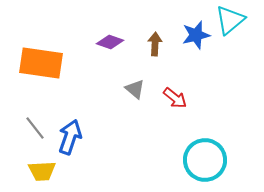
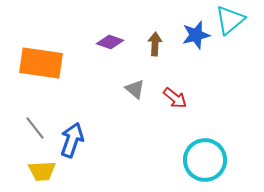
blue arrow: moved 2 px right, 3 px down
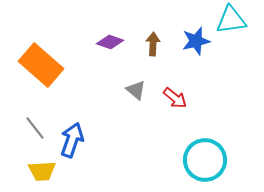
cyan triangle: moved 1 px right; rotated 32 degrees clockwise
blue star: moved 6 px down
brown arrow: moved 2 px left
orange rectangle: moved 2 px down; rotated 33 degrees clockwise
gray triangle: moved 1 px right, 1 px down
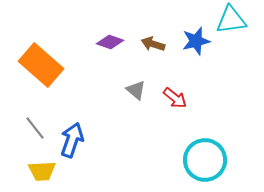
brown arrow: rotated 75 degrees counterclockwise
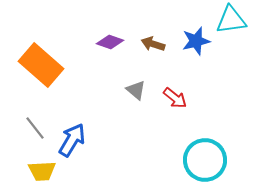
blue arrow: rotated 12 degrees clockwise
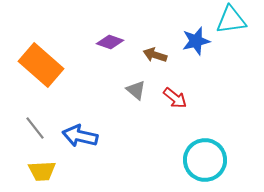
brown arrow: moved 2 px right, 11 px down
blue arrow: moved 8 px right, 4 px up; rotated 108 degrees counterclockwise
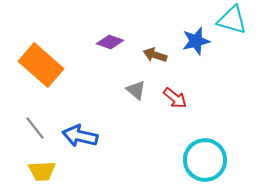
cyan triangle: moved 1 px right; rotated 24 degrees clockwise
